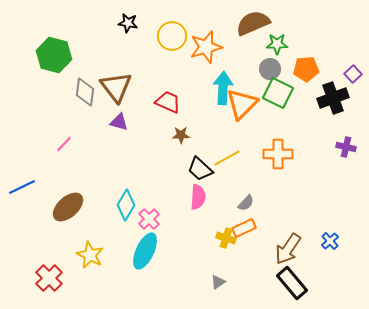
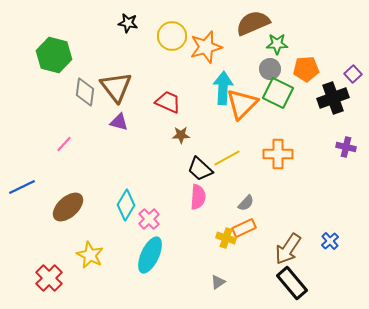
cyan ellipse: moved 5 px right, 4 px down
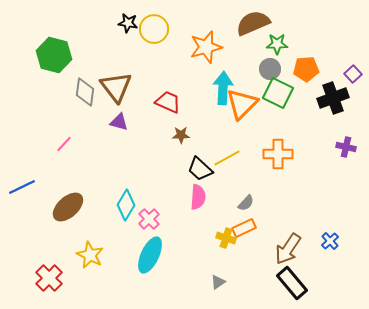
yellow circle: moved 18 px left, 7 px up
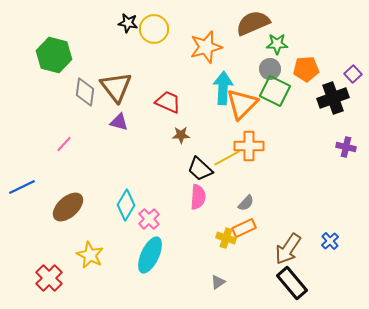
green square: moved 3 px left, 2 px up
orange cross: moved 29 px left, 8 px up
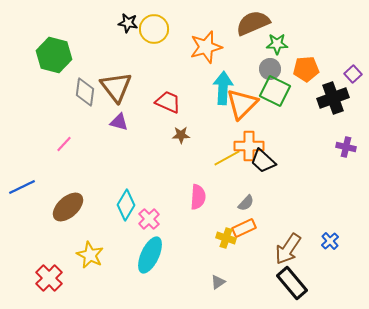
black trapezoid: moved 63 px right, 8 px up
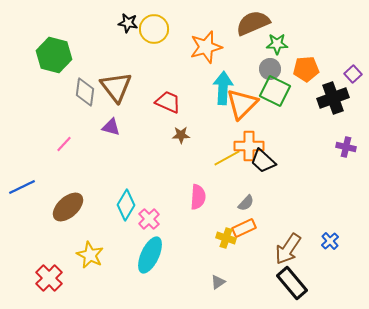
purple triangle: moved 8 px left, 5 px down
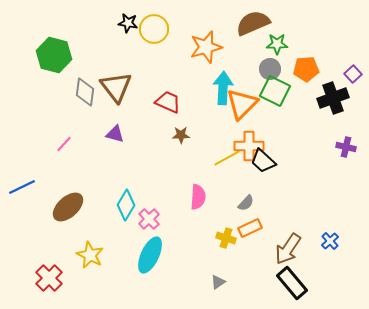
purple triangle: moved 4 px right, 7 px down
orange rectangle: moved 6 px right
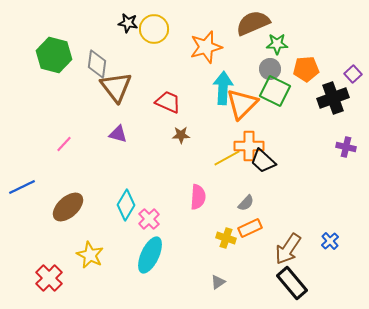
gray diamond: moved 12 px right, 28 px up
purple triangle: moved 3 px right
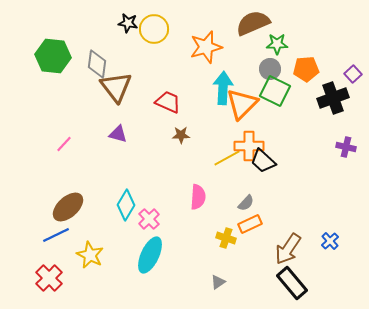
green hexagon: moved 1 px left, 1 px down; rotated 8 degrees counterclockwise
blue line: moved 34 px right, 48 px down
orange rectangle: moved 4 px up
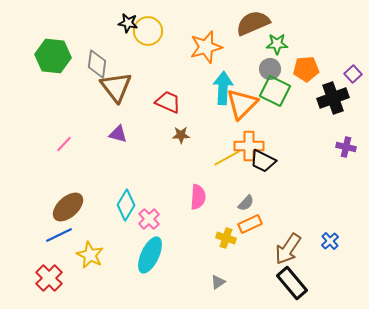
yellow circle: moved 6 px left, 2 px down
black trapezoid: rotated 16 degrees counterclockwise
blue line: moved 3 px right
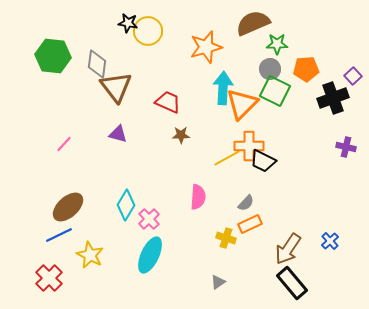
purple square: moved 2 px down
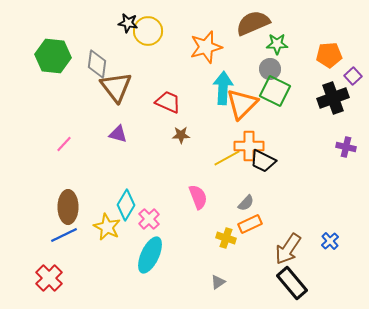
orange pentagon: moved 23 px right, 14 px up
pink semicircle: rotated 25 degrees counterclockwise
brown ellipse: rotated 48 degrees counterclockwise
blue line: moved 5 px right
yellow star: moved 17 px right, 28 px up
